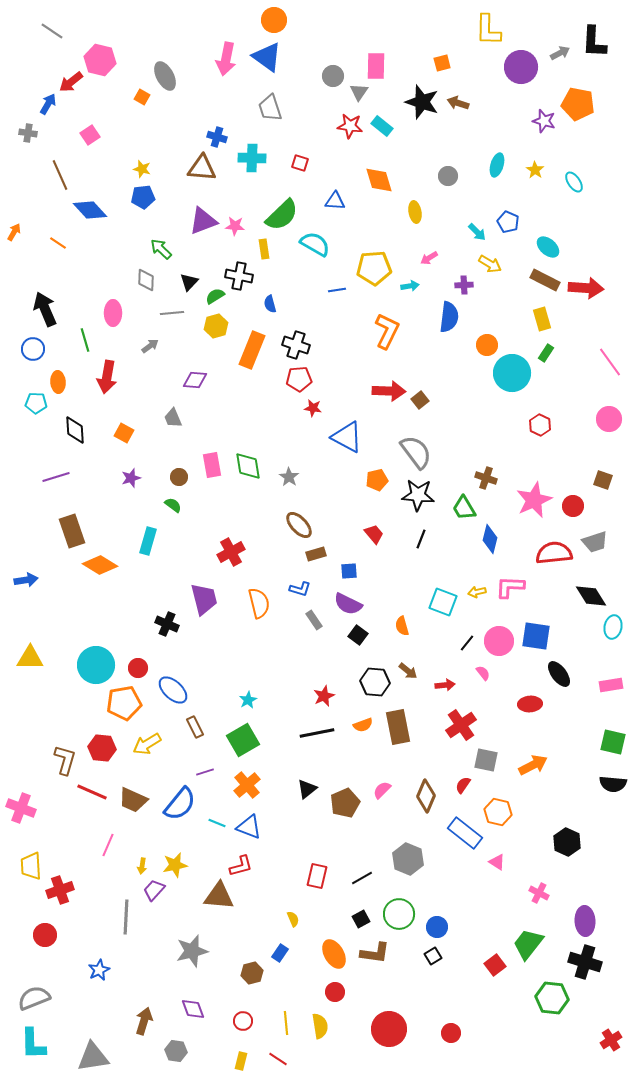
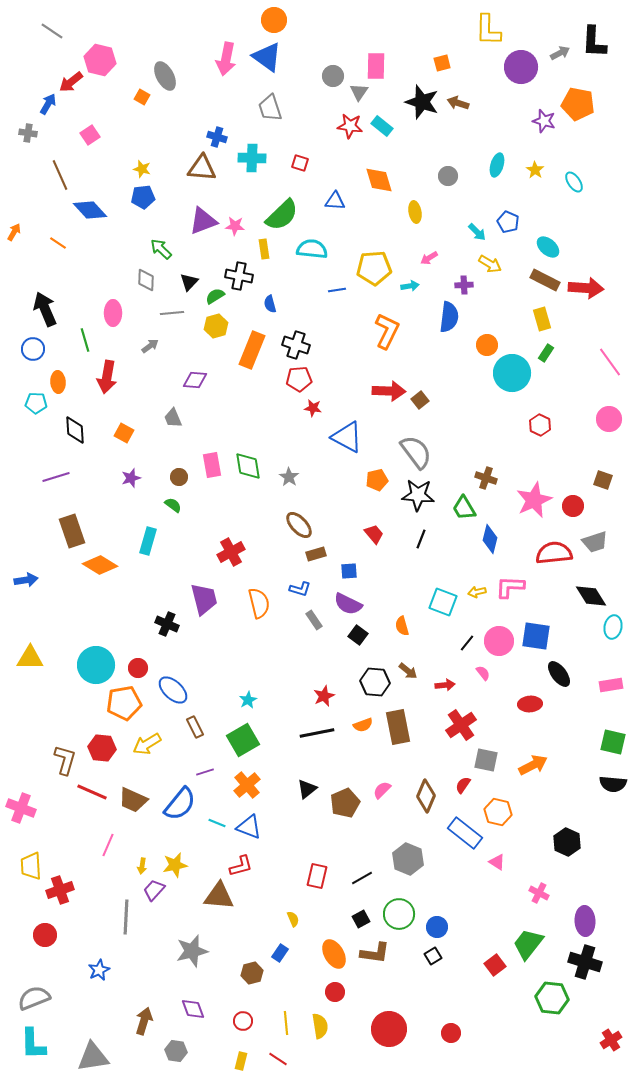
cyan semicircle at (315, 244): moved 3 px left, 5 px down; rotated 24 degrees counterclockwise
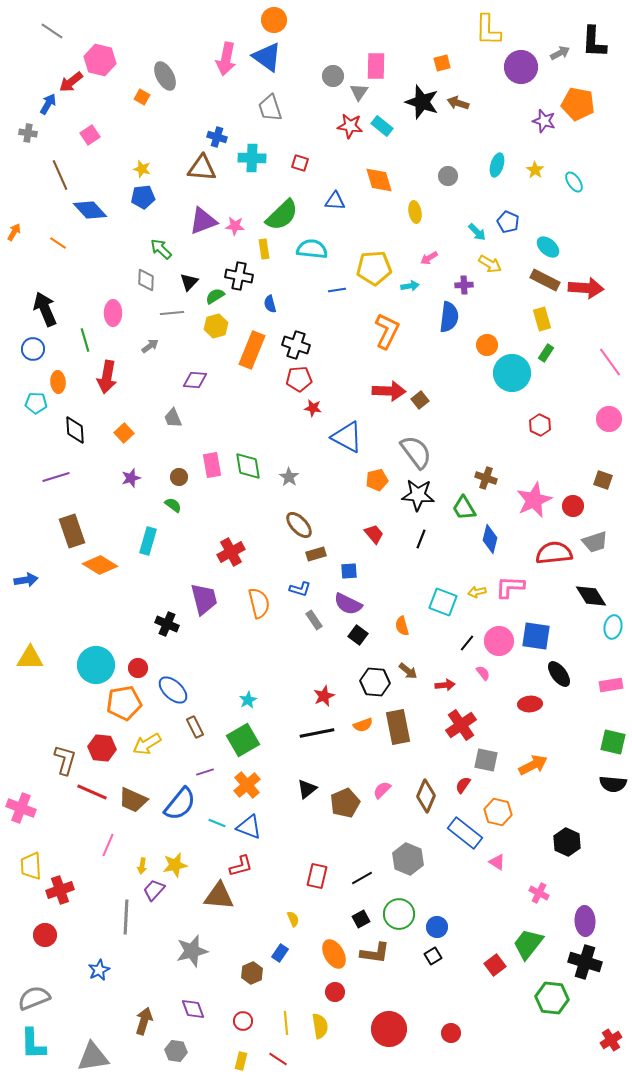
orange square at (124, 433): rotated 18 degrees clockwise
brown hexagon at (252, 973): rotated 10 degrees counterclockwise
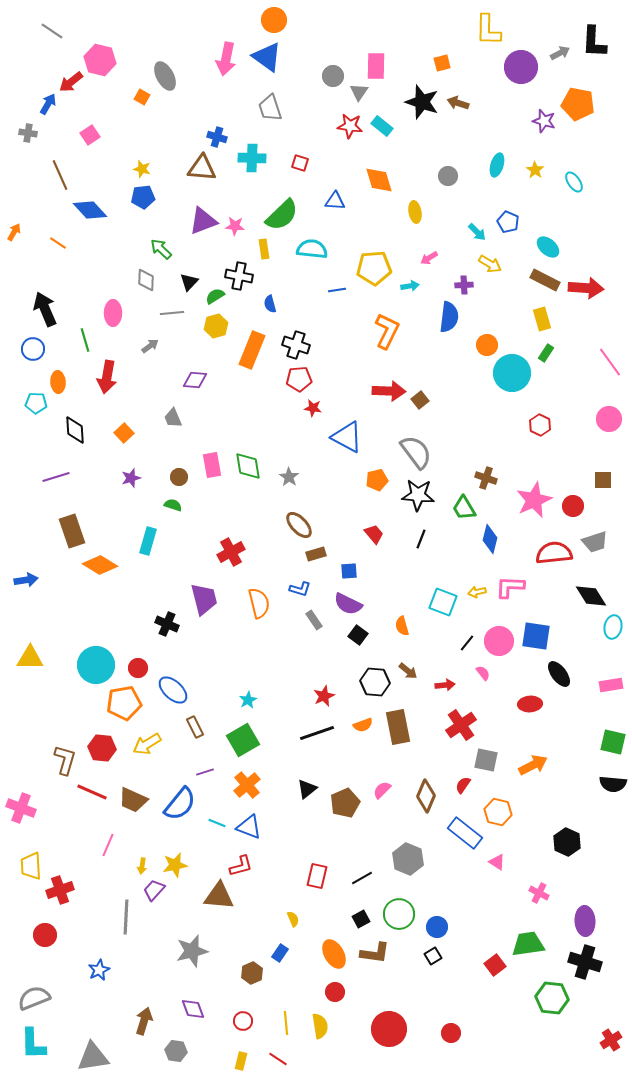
brown square at (603, 480): rotated 18 degrees counterclockwise
green semicircle at (173, 505): rotated 18 degrees counterclockwise
black line at (317, 733): rotated 8 degrees counterclockwise
green trapezoid at (528, 944): rotated 44 degrees clockwise
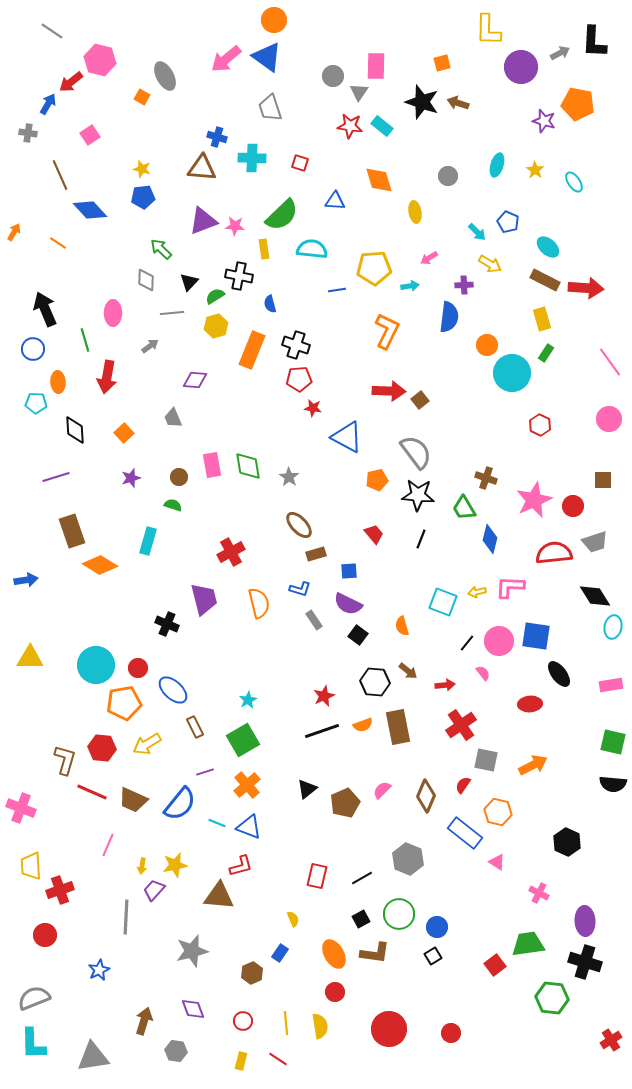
pink arrow at (226, 59): rotated 40 degrees clockwise
black diamond at (591, 596): moved 4 px right
black line at (317, 733): moved 5 px right, 2 px up
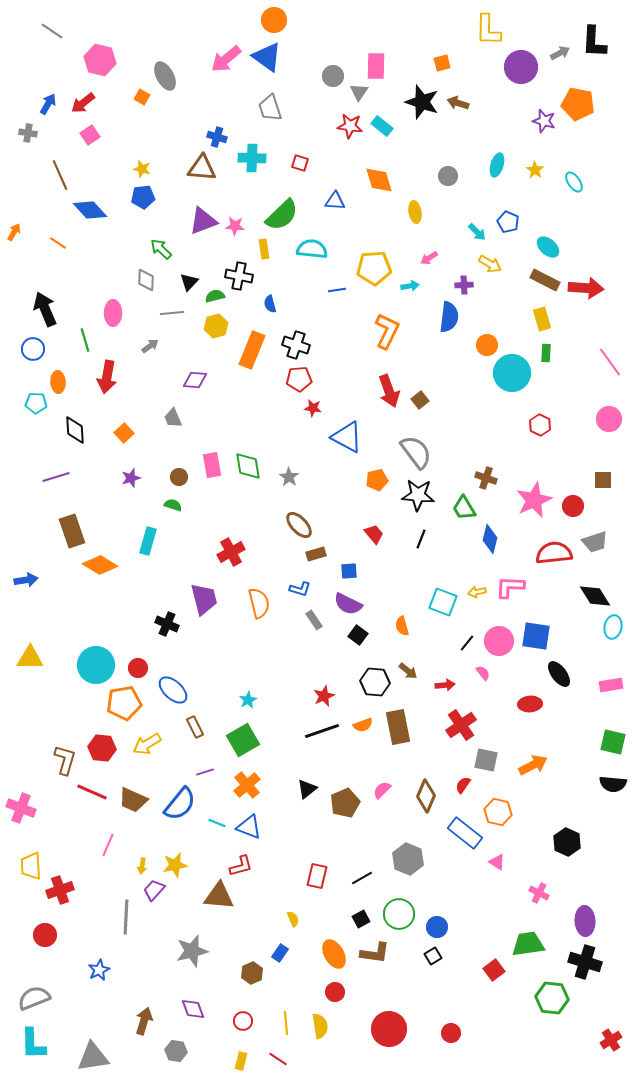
red arrow at (71, 82): moved 12 px right, 21 px down
green semicircle at (215, 296): rotated 18 degrees clockwise
green rectangle at (546, 353): rotated 30 degrees counterclockwise
red arrow at (389, 391): rotated 68 degrees clockwise
red square at (495, 965): moved 1 px left, 5 px down
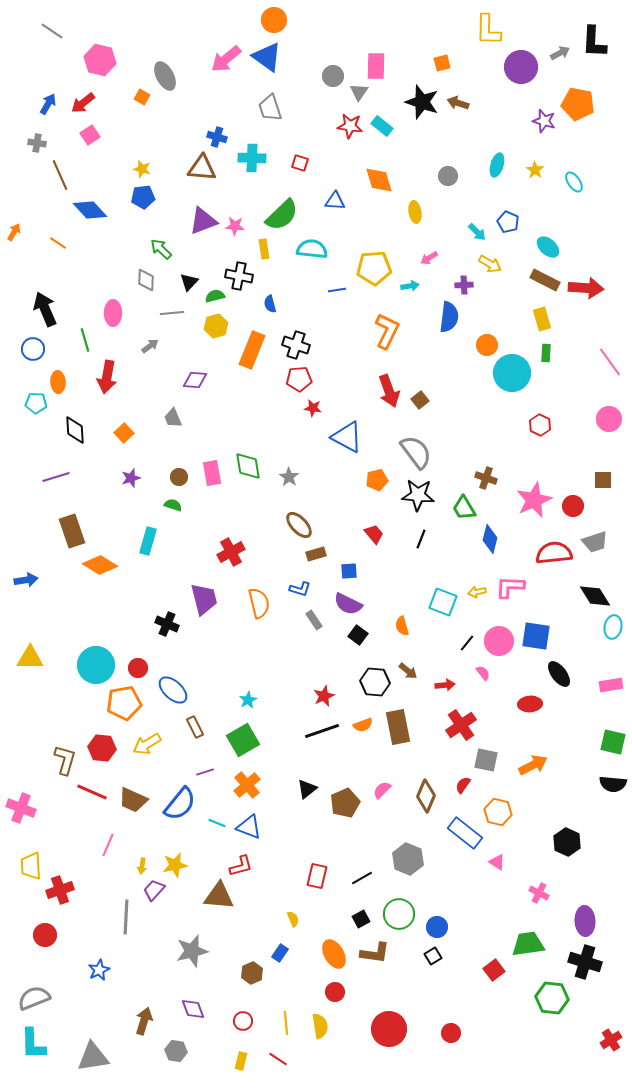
gray cross at (28, 133): moved 9 px right, 10 px down
pink rectangle at (212, 465): moved 8 px down
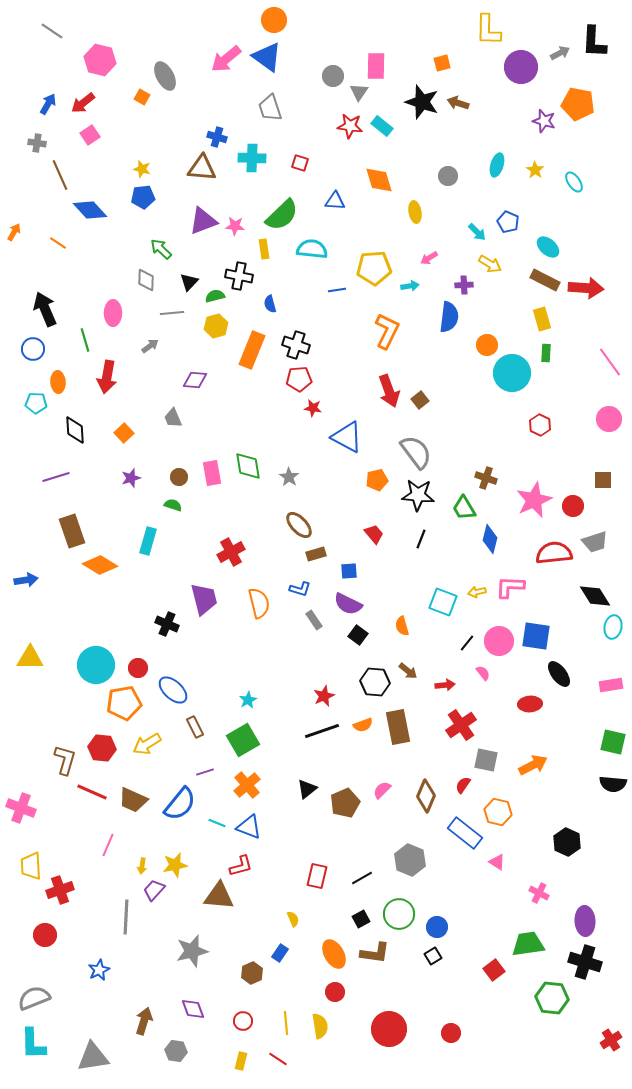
gray hexagon at (408, 859): moved 2 px right, 1 px down
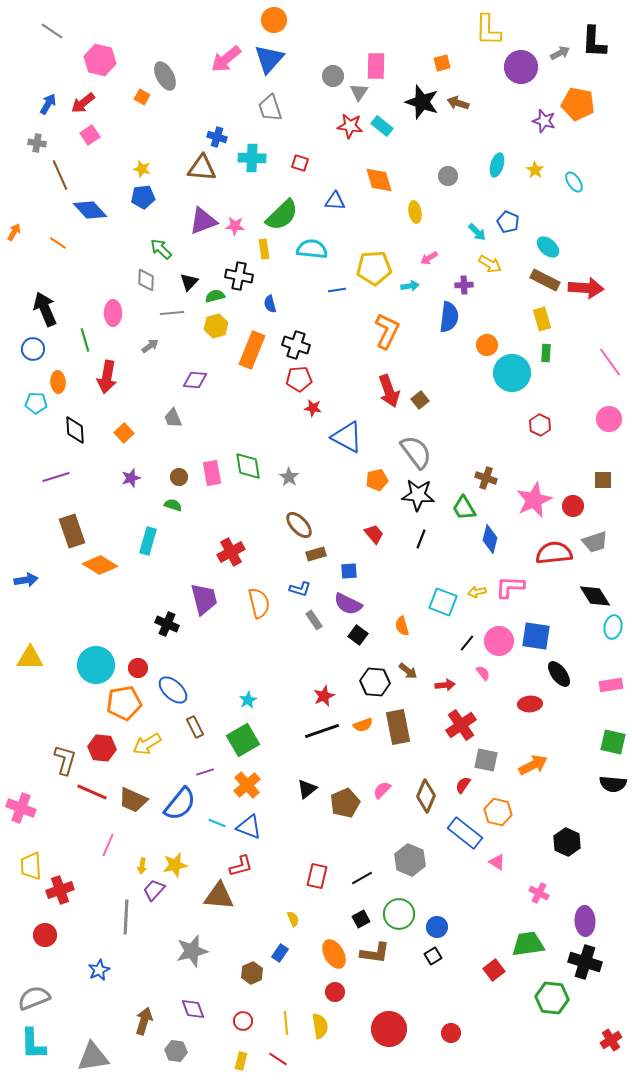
blue triangle at (267, 57): moved 2 px right, 2 px down; rotated 36 degrees clockwise
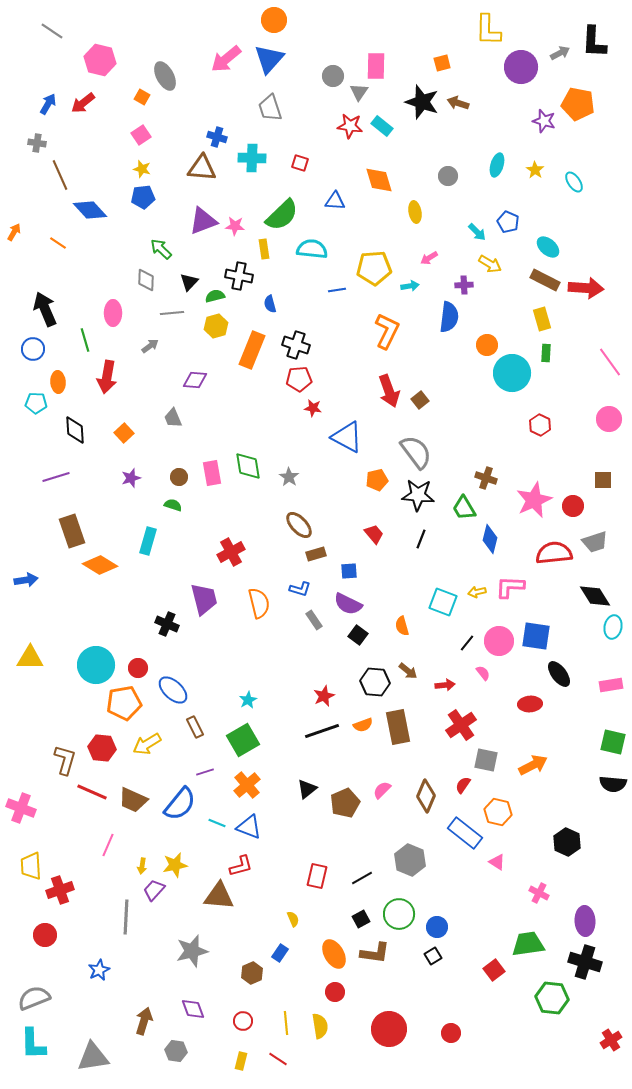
pink square at (90, 135): moved 51 px right
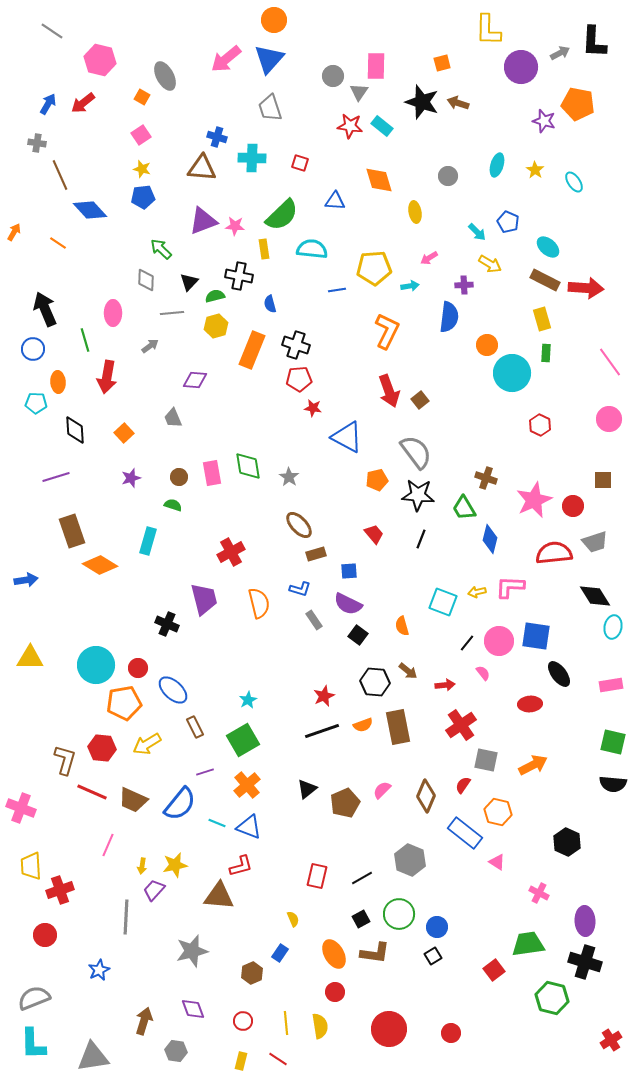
green hexagon at (552, 998): rotated 8 degrees clockwise
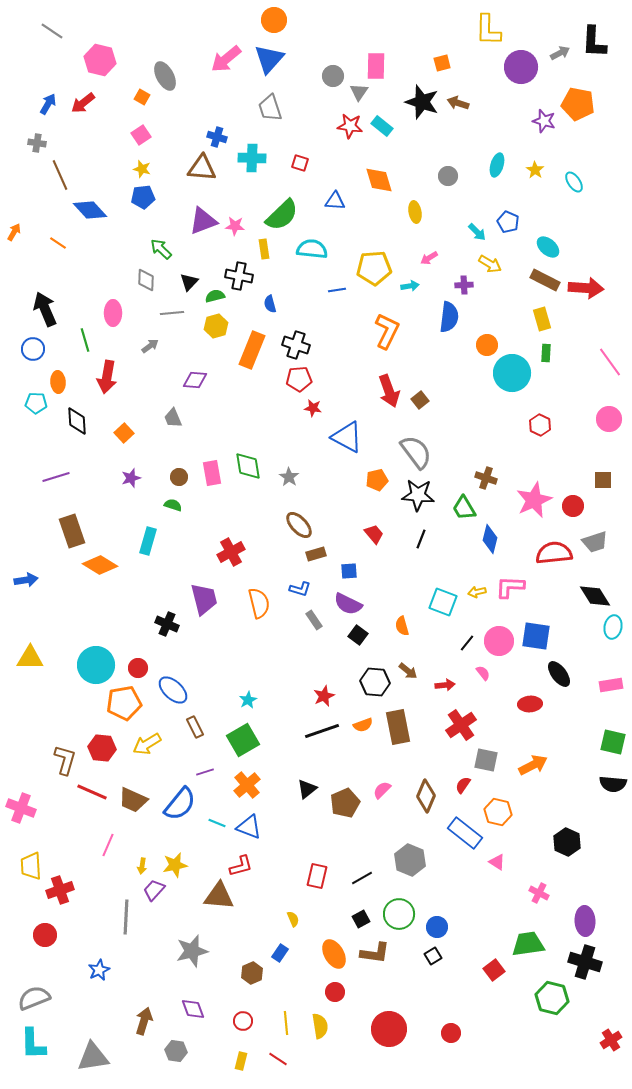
black diamond at (75, 430): moved 2 px right, 9 px up
